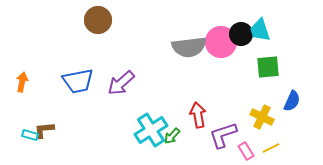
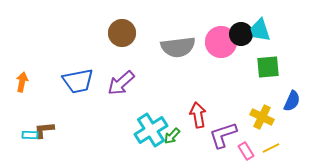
brown circle: moved 24 px right, 13 px down
gray semicircle: moved 11 px left
cyan rectangle: rotated 14 degrees counterclockwise
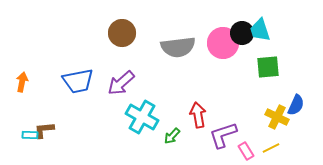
black circle: moved 1 px right, 1 px up
pink circle: moved 2 px right, 1 px down
blue semicircle: moved 4 px right, 4 px down
yellow cross: moved 15 px right
cyan cross: moved 9 px left, 13 px up; rotated 28 degrees counterclockwise
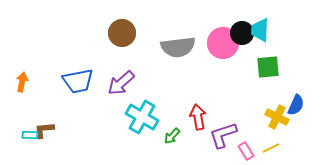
cyan trapezoid: rotated 20 degrees clockwise
red arrow: moved 2 px down
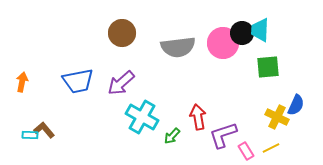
brown L-shape: rotated 55 degrees clockwise
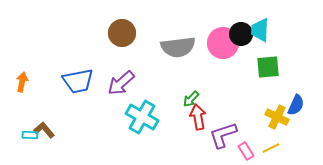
black circle: moved 1 px left, 1 px down
green arrow: moved 19 px right, 37 px up
